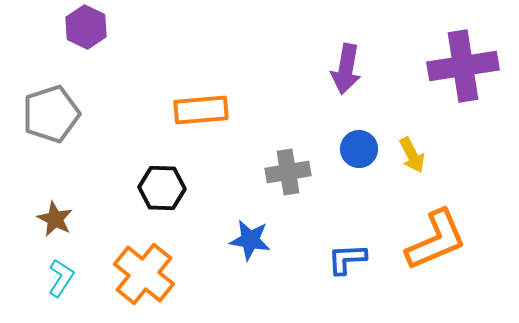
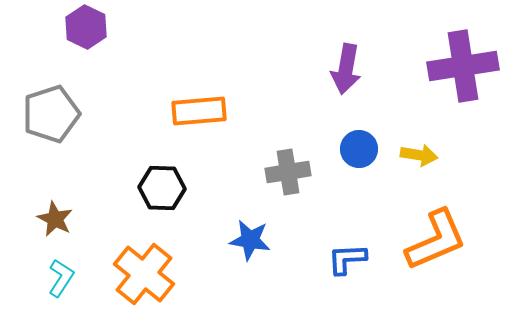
orange rectangle: moved 2 px left, 1 px down
yellow arrow: moved 7 px right; rotated 54 degrees counterclockwise
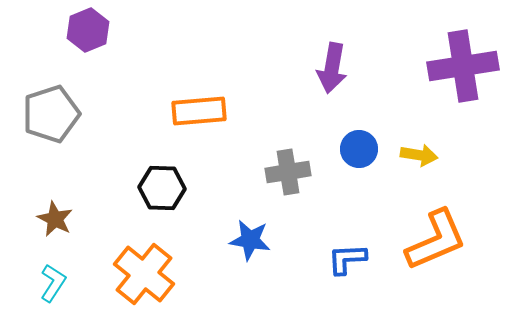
purple hexagon: moved 2 px right, 3 px down; rotated 12 degrees clockwise
purple arrow: moved 14 px left, 1 px up
cyan L-shape: moved 8 px left, 5 px down
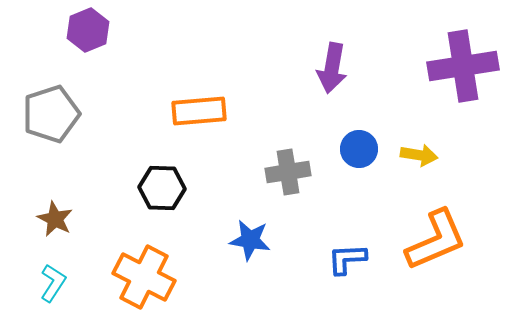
orange cross: moved 3 px down; rotated 12 degrees counterclockwise
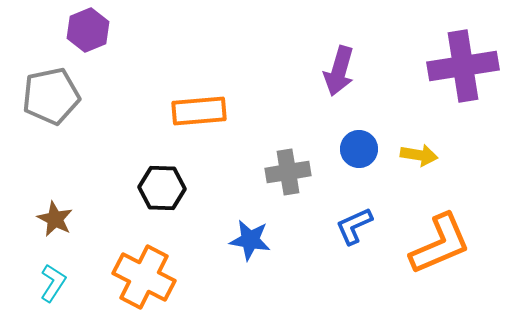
purple arrow: moved 7 px right, 3 px down; rotated 6 degrees clockwise
gray pentagon: moved 18 px up; rotated 6 degrees clockwise
orange L-shape: moved 4 px right, 4 px down
blue L-shape: moved 7 px right, 33 px up; rotated 21 degrees counterclockwise
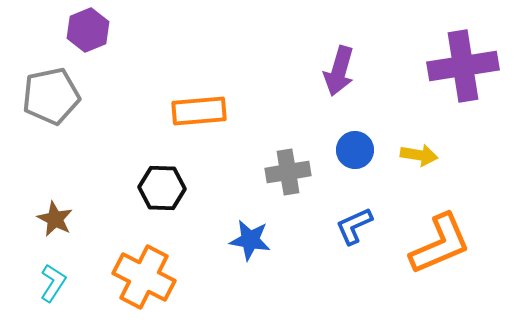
blue circle: moved 4 px left, 1 px down
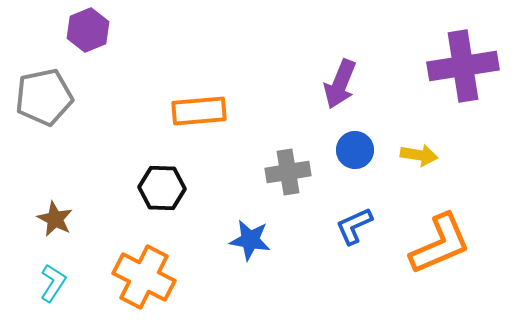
purple arrow: moved 1 px right, 13 px down; rotated 6 degrees clockwise
gray pentagon: moved 7 px left, 1 px down
